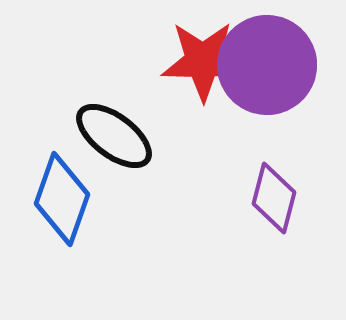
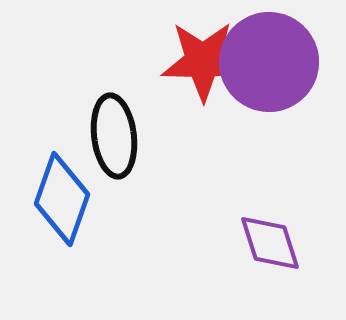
purple circle: moved 2 px right, 3 px up
black ellipse: rotated 46 degrees clockwise
purple diamond: moved 4 px left, 45 px down; rotated 32 degrees counterclockwise
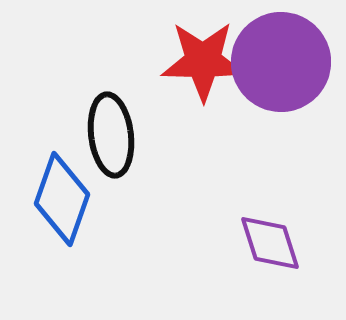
purple circle: moved 12 px right
black ellipse: moved 3 px left, 1 px up
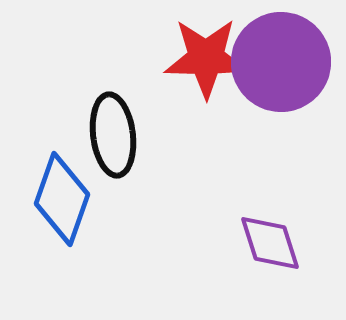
red star: moved 3 px right, 3 px up
black ellipse: moved 2 px right
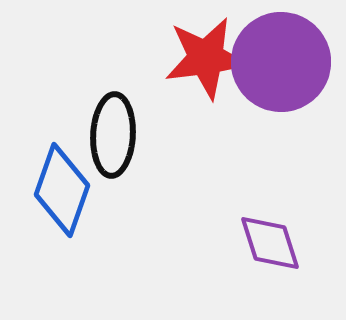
red star: rotated 8 degrees counterclockwise
black ellipse: rotated 10 degrees clockwise
blue diamond: moved 9 px up
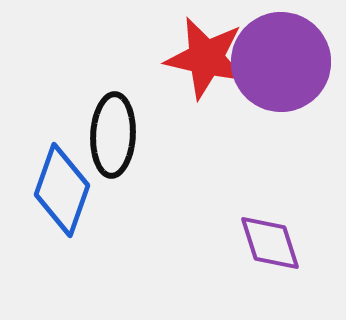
red star: rotated 20 degrees clockwise
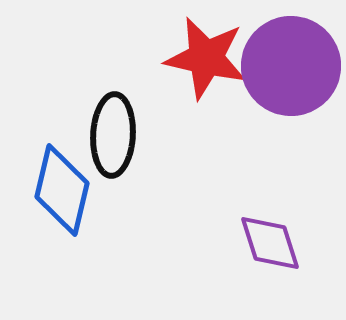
purple circle: moved 10 px right, 4 px down
blue diamond: rotated 6 degrees counterclockwise
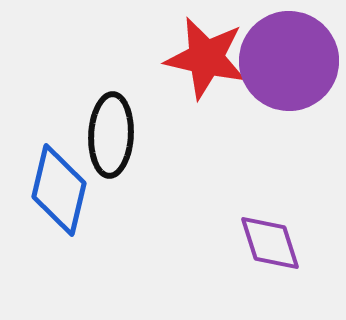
purple circle: moved 2 px left, 5 px up
black ellipse: moved 2 px left
blue diamond: moved 3 px left
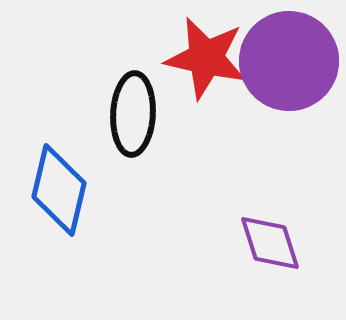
black ellipse: moved 22 px right, 21 px up
